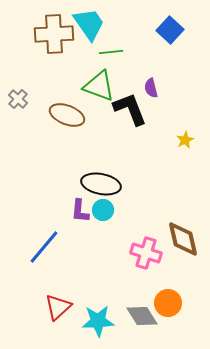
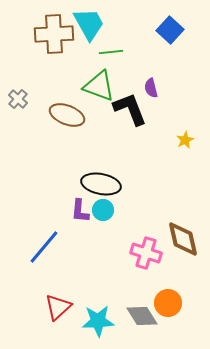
cyan trapezoid: rotated 6 degrees clockwise
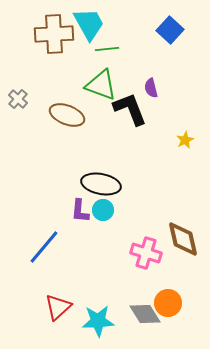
green line: moved 4 px left, 3 px up
green triangle: moved 2 px right, 1 px up
gray diamond: moved 3 px right, 2 px up
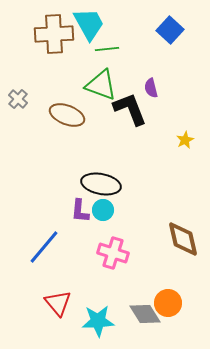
pink cross: moved 33 px left
red triangle: moved 4 px up; rotated 28 degrees counterclockwise
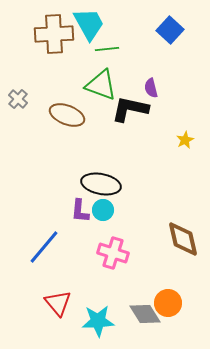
black L-shape: rotated 57 degrees counterclockwise
